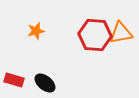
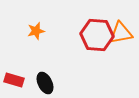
red hexagon: moved 2 px right
black ellipse: rotated 25 degrees clockwise
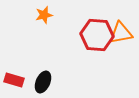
orange star: moved 8 px right, 16 px up
black ellipse: moved 2 px left, 1 px up; rotated 50 degrees clockwise
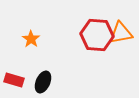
orange star: moved 13 px left, 24 px down; rotated 24 degrees counterclockwise
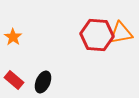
orange star: moved 18 px left, 2 px up
red rectangle: rotated 24 degrees clockwise
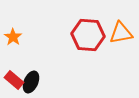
red hexagon: moved 9 px left
black ellipse: moved 12 px left
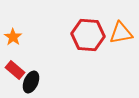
red rectangle: moved 1 px right, 10 px up
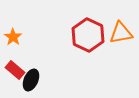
red hexagon: rotated 20 degrees clockwise
black ellipse: moved 2 px up
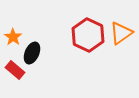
orange triangle: rotated 25 degrees counterclockwise
black ellipse: moved 1 px right, 27 px up
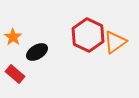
orange triangle: moved 6 px left, 9 px down
black ellipse: moved 5 px right, 1 px up; rotated 35 degrees clockwise
red rectangle: moved 4 px down
